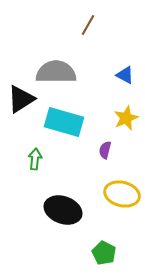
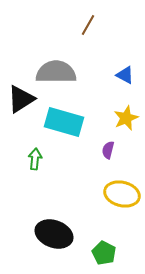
purple semicircle: moved 3 px right
black ellipse: moved 9 px left, 24 px down
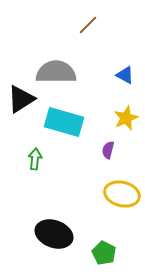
brown line: rotated 15 degrees clockwise
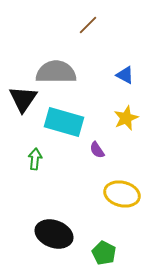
black triangle: moved 2 px right; rotated 24 degrees counterclockwise
purple semicircle: moved 11 px left; rotated 48 degrees counterclockwise
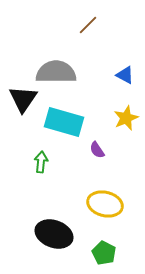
green arrow: moved 6 px right, 3 px down
yellow ellipse: moved 17 px left, 10 px down
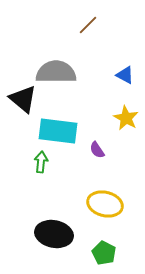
black triangle: rotated 24 degrees counterclockwise
yellow star: rotated 20 degrees counterclockwise
cyan rectangle: moved 6 px left, 9 px down; rotated 9 degrees counterclockwise
black ellipse: rotated 9 degrees counterclockwise
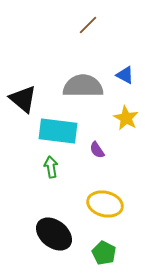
gray semicircle: moved 27 px right, 14 px down
green arrow: moved 10 px right, 5 px down; rotated 15 degrees counterclockwise
black ellipse: rotated 27 degrees clockwise
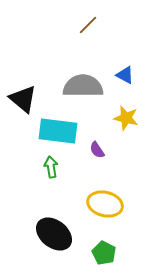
yellow star: rotated 15 degrees counterclockwise
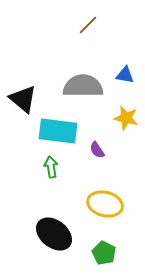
blue triangle: rotated 18 degrees counterclockwise
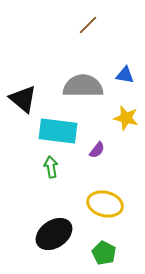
purple semicircle: rotated 108 degrees counterclockwise
black ellipse: rotated 72 degrees counterclockwise
